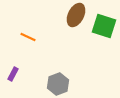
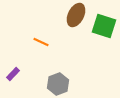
orange line: moved 13 px right, 5 px down
purple rectangle: rotated 16 degrees clockwise
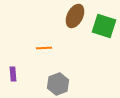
brown ellipse: moved 1 px left, 1 px down
orange line: moved 3 px right, 6 px down; rotated 28 degrees counterclockwise
purple rectangle: rotated 48 degrees counterclockwise
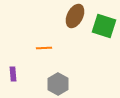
gray hexagon: rotated 10 degrees counterclockwise
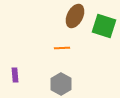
orange line: moved 18 px right
purple rectangle: moved 2 px right, 1 px down
gray hexagon: moved 3 px right
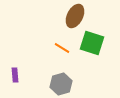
green square: moved 12 px left, 17 px down
orange line: rotated 35 degrees clockwise
gray hexagon: rotated 15 degrees clockwise
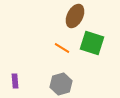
purple rectangle: moved 6 px down
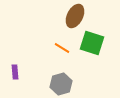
purple rectangle: moved 9 px up
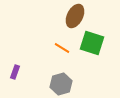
purple rectangle: rotated 24 degrees clockwise
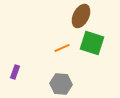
brown ellipse: moved 6 px right
orange line: rotated 56 degrees counterclockwise
gray hexagon: rotated 20 degrees clockwise
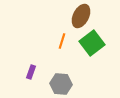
green square: rotated 35 degrees clockwise
orange line: moved 7 px up; rotated 49 degrees counterclockwise
purple rectangle: moved 16 px right
